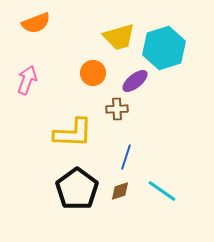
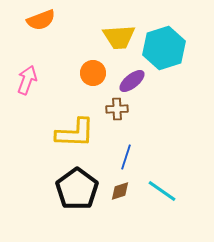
orange semicircle: moved 5 px right, 3 px up
yellow trapezoid: rotated 12 degrees clockwise
purple ellipse: moved 3 px left
yellow L-shape: moved 2 px right
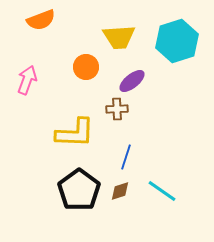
cyan hexagon: moved 13 px right, 7 px up
orange circle: moved 7 px left, 6 px up
black pentagon: moved 2 px right, 1 px down
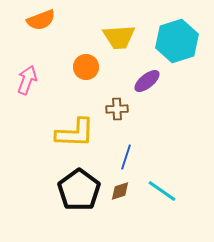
purple ellipse: moved 15 px right
